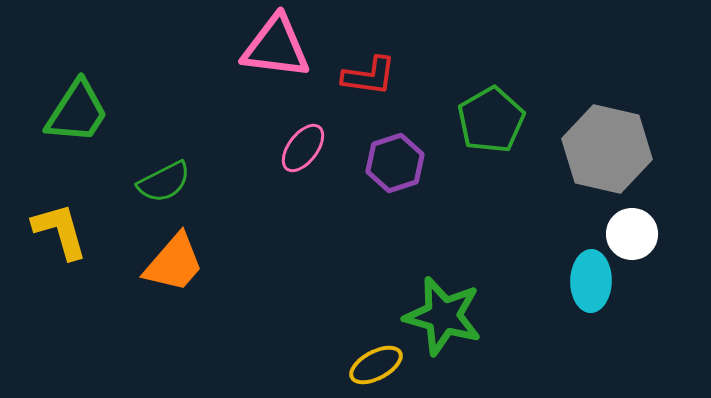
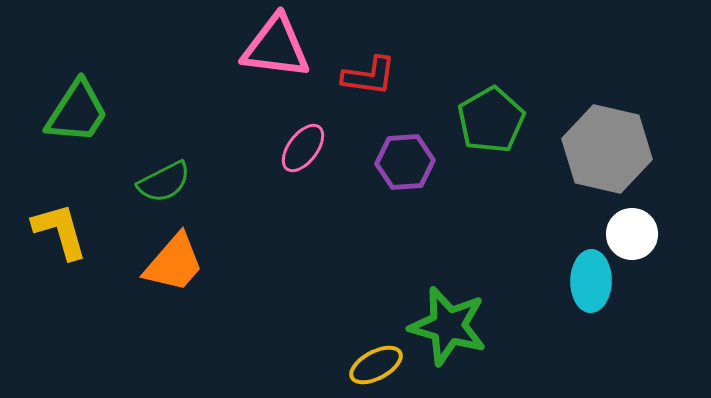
purple hexagon: moved 10 px right, 1 px up; rotated 14 degrees clockwise
green star: moved 5 px right, 10 px down
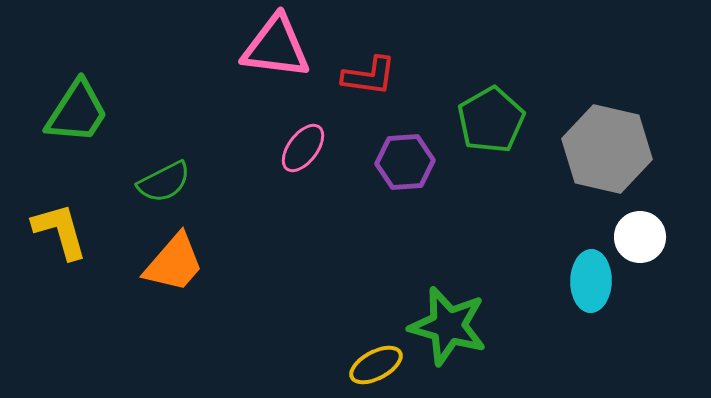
white circle: moved 8 px right, 3 px down
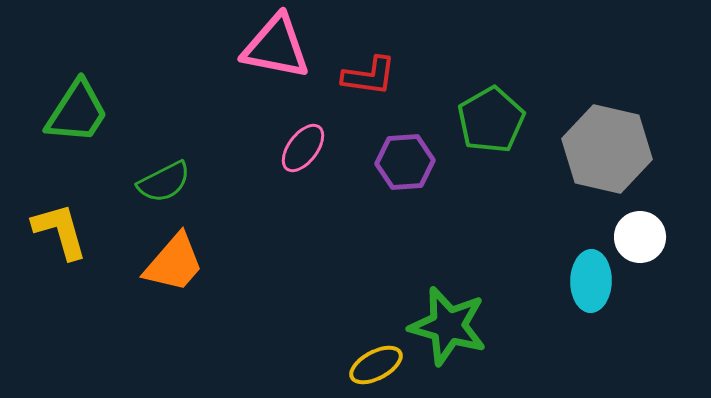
pink triangle: rotated 4 degrees clockwise
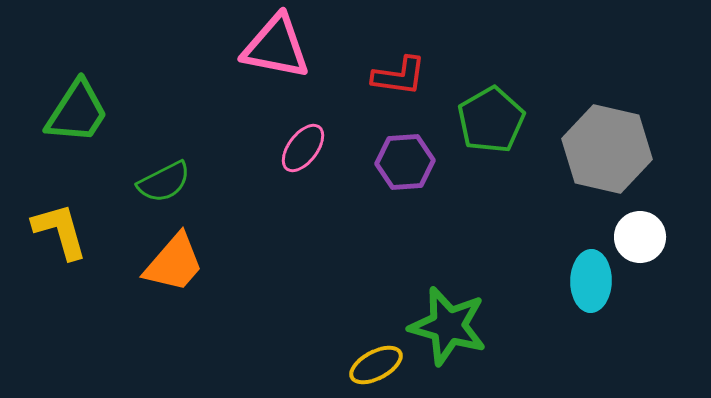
red L-shape: moved 30 px right
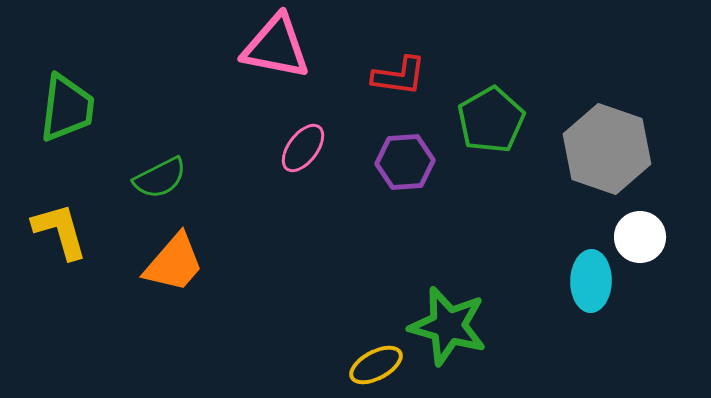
green trapezoid: moved 10 px left, 4 px up; rotated 26 degrees counterclockwise
gray hexagon: rotated 6 degrees clockwise
green semicircle: moved 4 px left, 4 px up
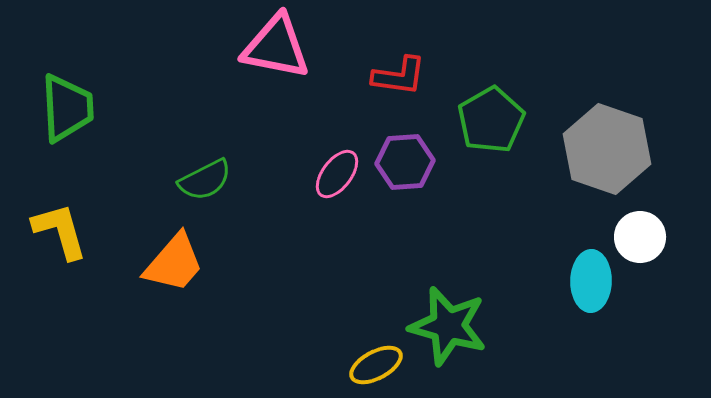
green trapezoid: rotated 10 degrees counterclockwise
pink ellipse: moved 34 px right, 26 px down
green semicircle: moved 45 px right, 2 px down
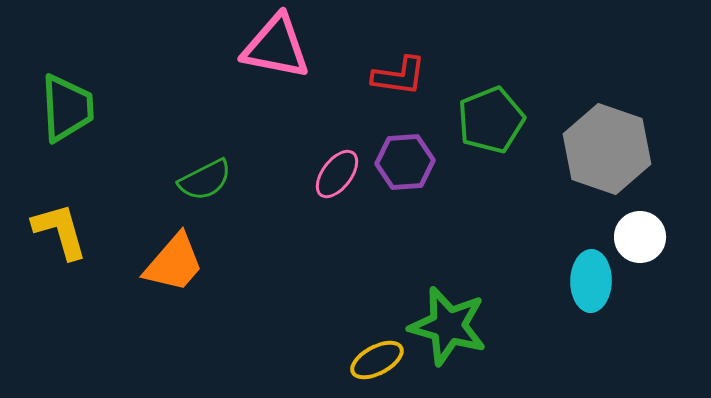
green pentagon: rotated 8 degrees clockwise
yellow ellipse: moved 1 px right, 5 px up
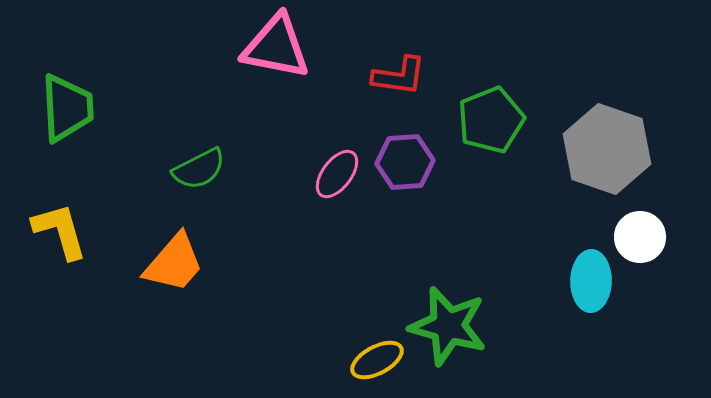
green semicircle: moved 6 px left, 11 px up
